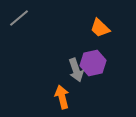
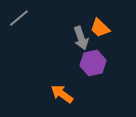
gray arrow: moved 5 px right, 32 px up
orange arrow: moved 3 px up; rotated 40 degrees counterclockwise
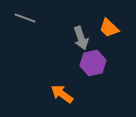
gray line: moved 6 px right; rotated 60 degrees clockwise
orange trapezoid: moved 9 px right
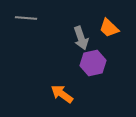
gray line: moved 1 px right; rotated 15 degrees counterclockwise
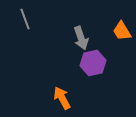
gray line: moved 1 px left, 1 px down; rotated 65 degrees clockwise
orange trapezoid: moved 13 px right, 3 px down; rotated 15 degrees clockwise
orange arrow: moved 4 px down; rotated 25 degrees clockwise
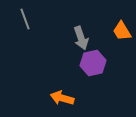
orange arrow: rotated 45 degrees counterclockwise
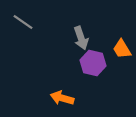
gray line: moved 2 px left, 3 px down; rotated 35 degrees counterclockwise
orange trapezoid: moved 18 px down
purple hexagon: rotated 25 degrees clockwise
